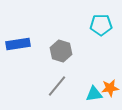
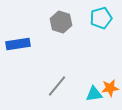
cyan pentagon: moved 7 px up; rotated 15 degrees counterclockwise
gray hexagon: moved 29 px up
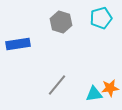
gray line: moved 1 px up
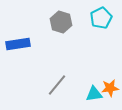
cyan pentagon: rotated 10 degrees counterclockwise
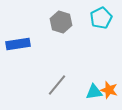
orange star: moved 1 px left, 2 px down; rotated 24 degrees clockwise
cyan triangle: moved 2 px up
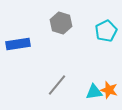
cyan pentagon: moved 5 px right, 13 px down
gray hexagon: moved 1 px down
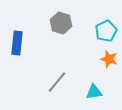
blue rectangle: moved 1 px left, 1 px up; rotated 75 degrees counterclockwise
gray line: moved 3 px up
orange star: moved 31 px up
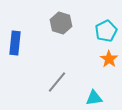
blue rectangle: moved 2 px left
orange star: rotated 18 degrees clockwise
cyan triangle: moved 6 px down
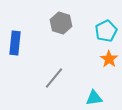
gray line: moved 3 px left, 4 px up
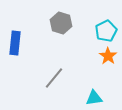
orange star: moved 1 px left, 3 px up
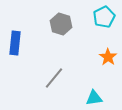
gray hexagon: moved 1 px down
cyan pentagon: moved 2 px left, 14 px up
orange star: moved 1 px down
